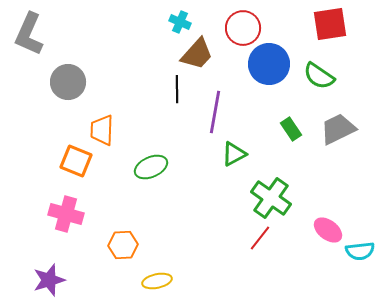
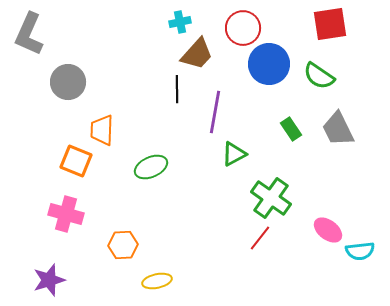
cyan cross: rotated 35 degrees counterclockwise
gray trapezoid: rotated 90 degrees counterclockwise
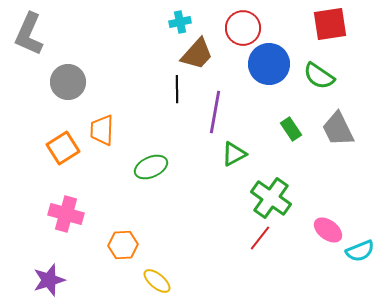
orange square: moved 13 px left, 13 px up; rotated 36 degrees clockwise
cyan semicircle: rotated 16 degrees counterclockwise
yellow ellipse: rotated 52 degrees clockwise
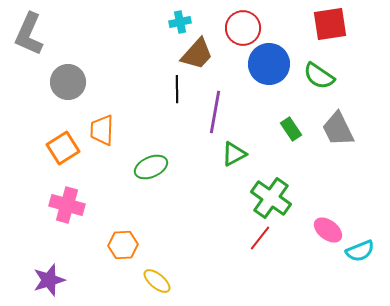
pink cross: moved 1 px right, 9 px up
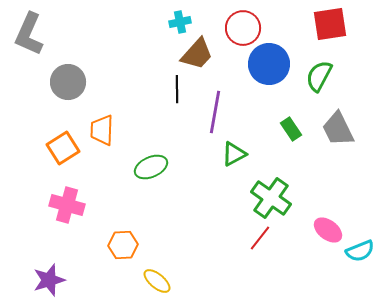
green semicircle: rotated 84 degrees clockwise
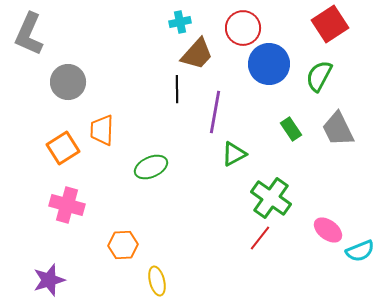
red square: rotated 24 degrees counterclockwise
yellow ellipse: rotated 36 degrees clockwise
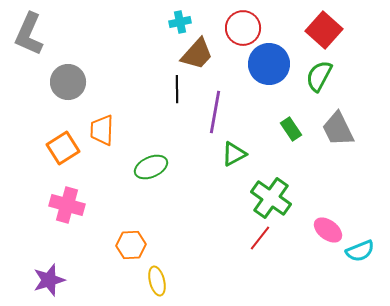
red square: moved 6 px left, 6 px down; rotated 15 degrees counterclockwise
orange hexagon: moved 8 px right
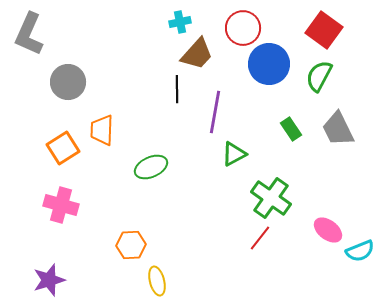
red square: rotated 6 degrees counterclockwise
pink cross: moved 6 px left
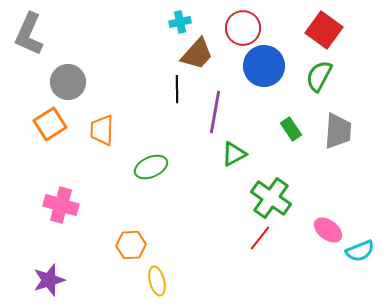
blue circle: moved 5 px left, 2 px down
gray trapezoid: moved 2 px down; rotated 150 degrees counterclockwise
orange square: moved 13 px left, 24 px up
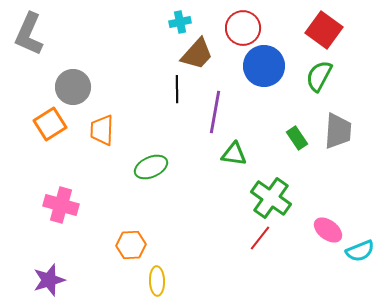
gray circle: moved 5 px right, 5 px down
green rectangle: moved 6 px right, 9 px down
green triangle: rotated 36 degrees clockwise
yellow ellipse: rotated 12 degrees clockwise
